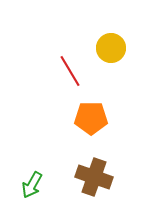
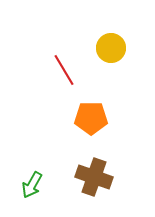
red line: moved 6 px left, 1 px up
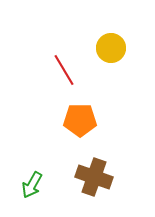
orange pentagon: moved 11 px left, 2 px down
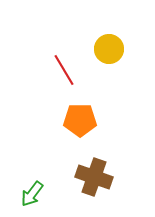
yellow circle: moved 2 px left, 1 px down
green arrow: moved 9 px down; rotated 8 degrees clockwise
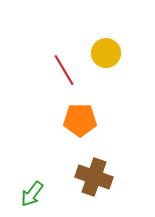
yellow circle: moved 3 px left, 4 px down
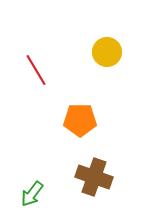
yellow circle: moved 1 px right, 1 px up
red line: moved 28 px left
